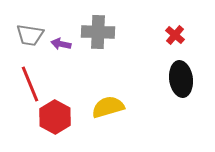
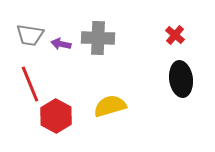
gray cross: moved 6 px down
yellow semicircle: moved 2 px right, 1 px up
red hexagon: moved 1 px right, 1 px up
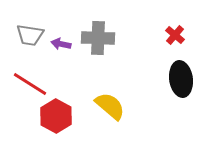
red line: rotated 36 degrees counterclockwise
yellow semicircle: rotated 56 degrees clockwise
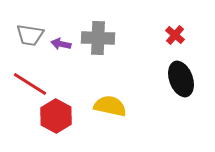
black ellipse: rotated 12 degrees counterclockwise
yellow semicircle: rotated 28 degrees counterclockwise
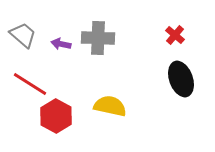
gray trapezoid: moved 7 px left; rotated 148 degrees counterclockwise
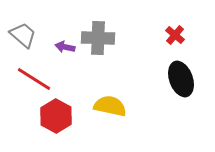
purple arrow: moved 4 px right, 3 px down
red line: moved 4 px right, 5 px up
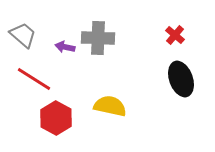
red hexagon: moved 2 px down
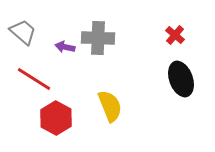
gray trapezoid: moved 3 px up
yellow semicircle: rotated 56 degrees clockwise
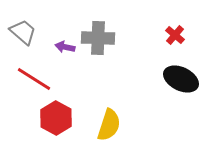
black ellipse: rotated 44 degrees counterclockwise
yellow semicircle: moved 1 px left, 19 px down; rotated 40 degrees clockwise
